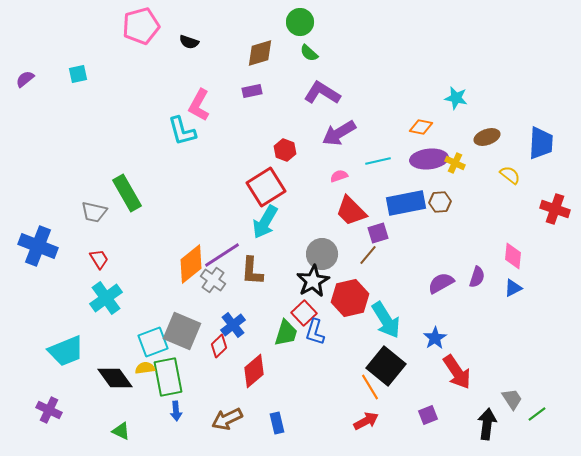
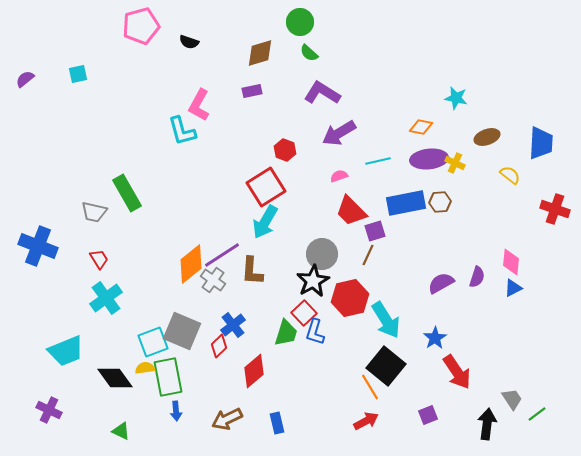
purple square at (378, 233): moved 3 px left, 2 px up
brown line at (368, 255): rotated 15 degrees counterclockwise
pink diamond at (513, 256): moved 2 px left, 6 px down
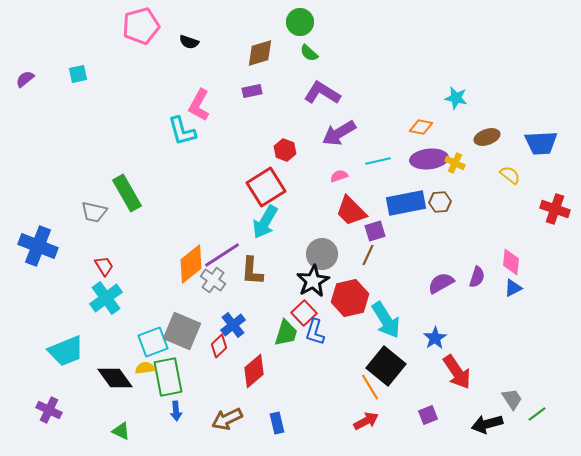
blue trapezoid at (541, 143): rotated 84 degrees clockwise
red trapezoid at (99, 259): moved 5 px right, 7 px down
black arrow at (487, 424): rotated 112 degrees counterclockwise
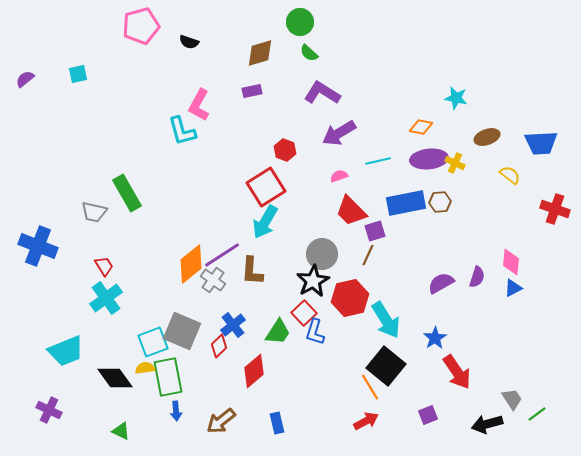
green trapezoid at (286, 333): moved 8 px left, 1 px up; rotated 16 degrees clockwise
brown arrow at (227, 419): moved 6 px left, 2 px down; rotated 12 degrees counterclockwise
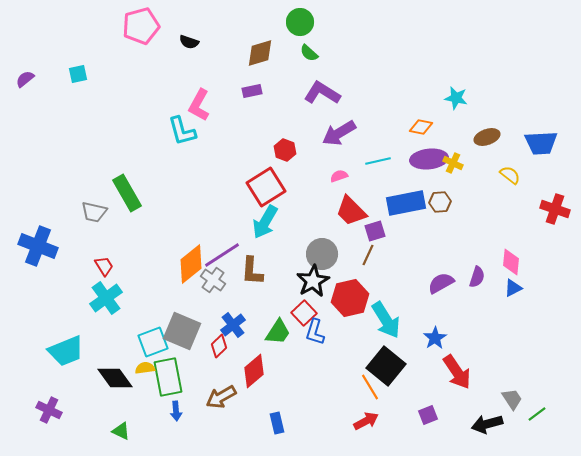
yellow cross at (455, 163): moved 2 px left
brown arrow at (221, 421): moved 24 px up; rotated 8 degrees clockwise
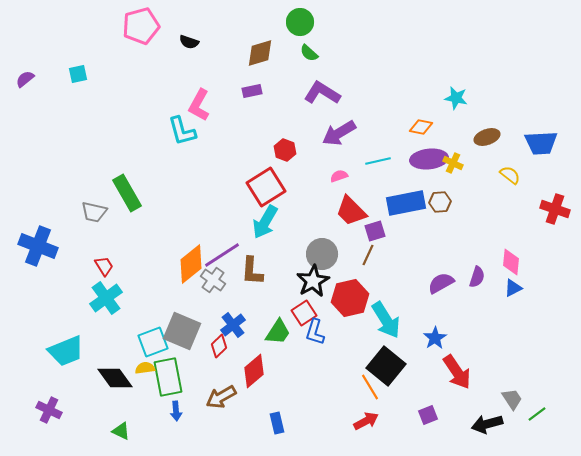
red square at (304, 313): rotated 10 degrees clockwise
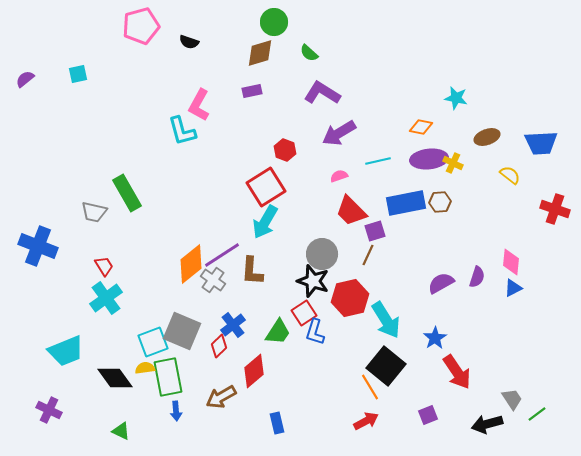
green circle at (300, 22): moved 26 px left
black star at (313, 281): rotated 24 degrees counterclockwise
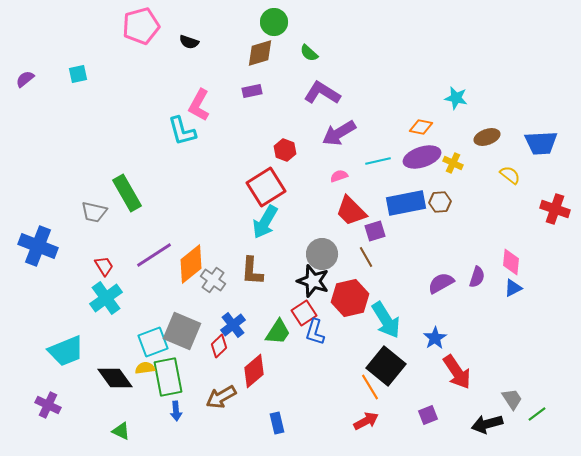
purple ellipse at (429, 159): moved 7 px left, 2 px up; rotated 12 degrees counterclockwise
purple line at (222, 255): moved 68 px left
brown line at (368, 255): moved 2 px left, 2 px down; rotated 55 degrees counterclockwise
purple cross at (49, 410): moved 1 px left, 5 px up
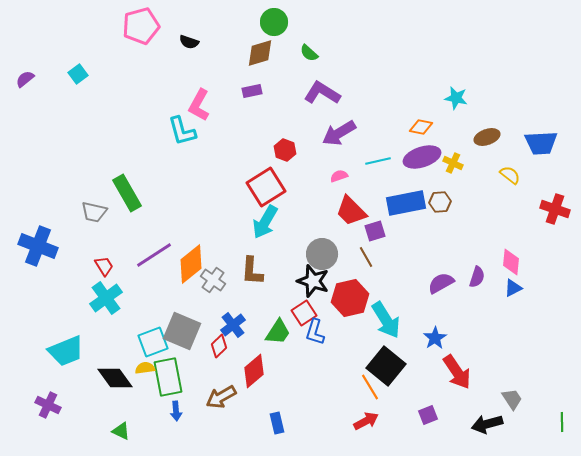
cyan square at (78, 74): rotated 24 degrees counterclockwise
green line at (537, 414): moved 25 px right, 8 px down; rotated 54 degrees counterclockwise
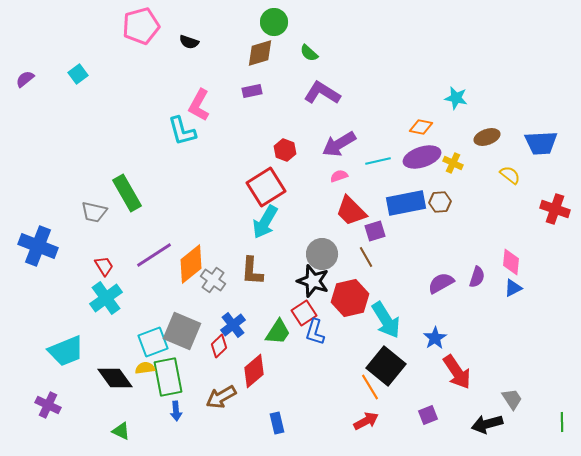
purple arrow at (339, 133): moved 11 px down
